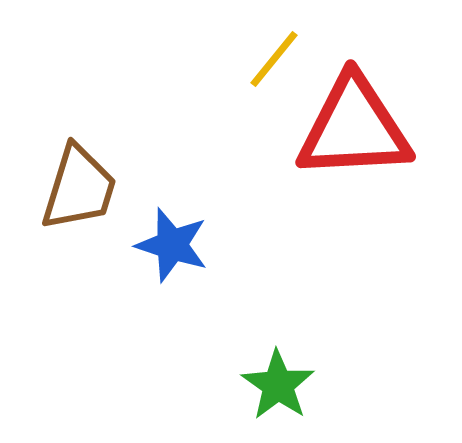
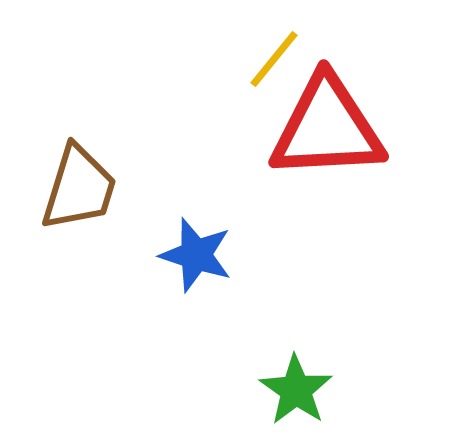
red triangle: moved 27 px left
blue star: moved 24 px right, 10 px down
green star: moved 18 px right, 5 px down
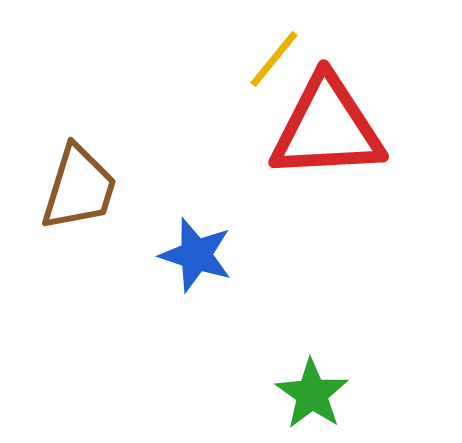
green star: moved 16 px right, 4 px down
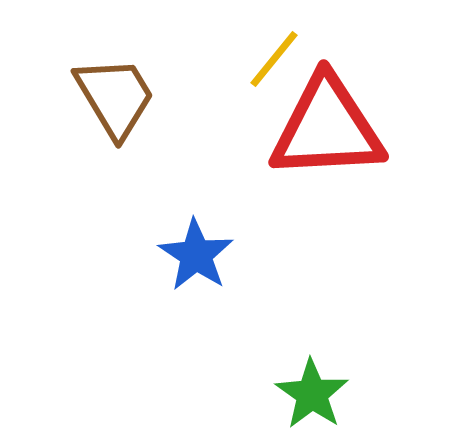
brown trapezoid: moved 36 px right, 91 px up; rotated 48 degrees counterclockwise
blue star: rotated 16 degrees clockwise
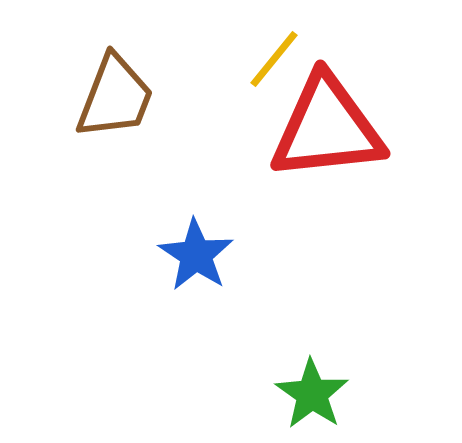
brown trapezoid: rotated 52 degrees clockwise
red triangle: rotated 3 degrees counterclockwise
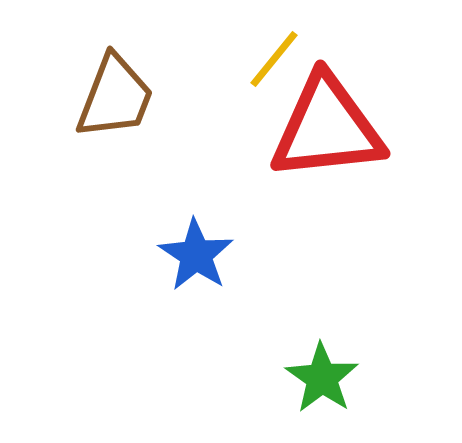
green star: moved 10 px right, 16 px up
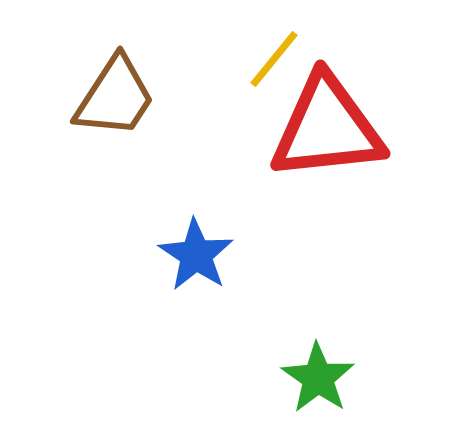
brown trapezoid: rotated 12 degrees clockwise
green star: moved 4 px left
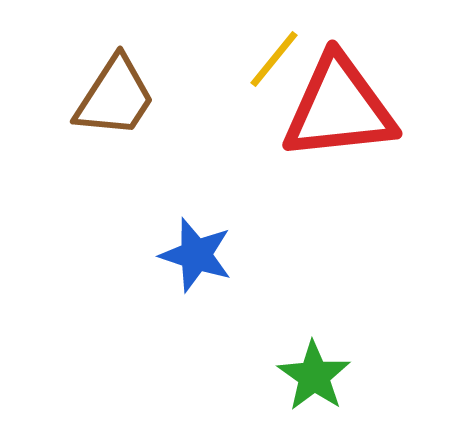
red triangle: moved 12 px right, 20 px up
blue star: rotated 16 degrees counterclockwise
green star: moved 4 px left, 2 px up
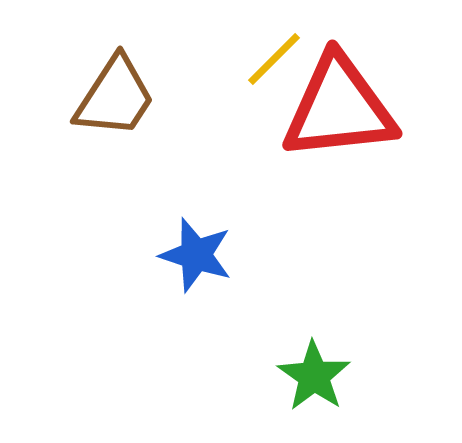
yellow line: rotated 6 degrees clockwise
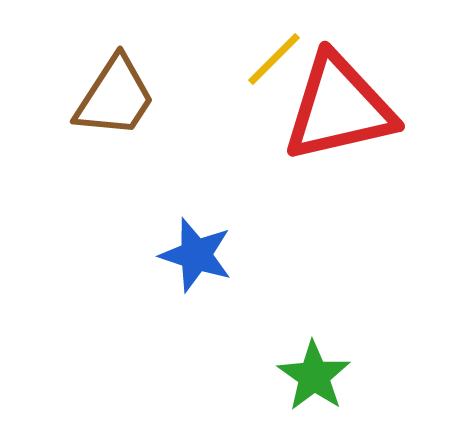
red triangle: rotated 7 degrees counterclockwise
